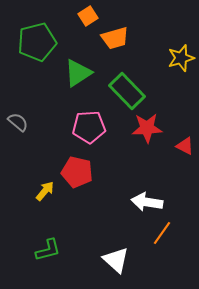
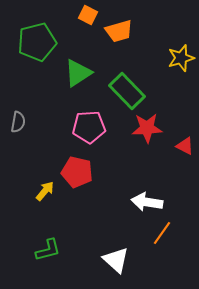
orange square: moved 1 px up; rotated 30 degrees counterclockwise
orange trapezoid: moved 4 px right, 7 px up
gray semicircle: rotated 60 degrees clockwise
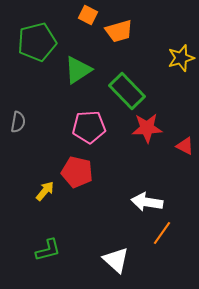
green triangle: moved 3 px up
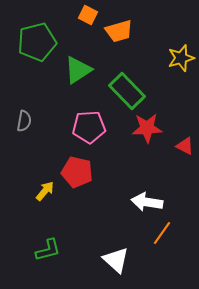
gray semicircle: moved 6 px right, 1 px up
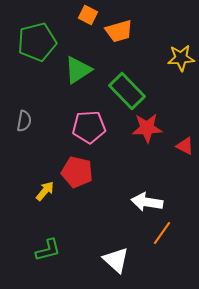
yellow star: rotated 12 degrees clockwise
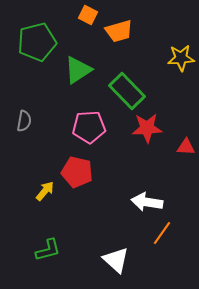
red triangle: moved 1 px right, 1 px down; rotated 24 degrees counterclockwise
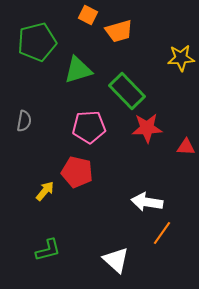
green triangle: rotated 16 degrees clockwise
